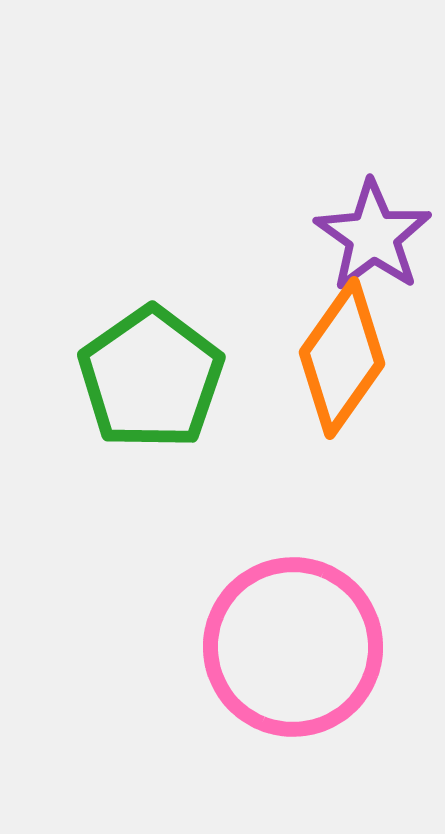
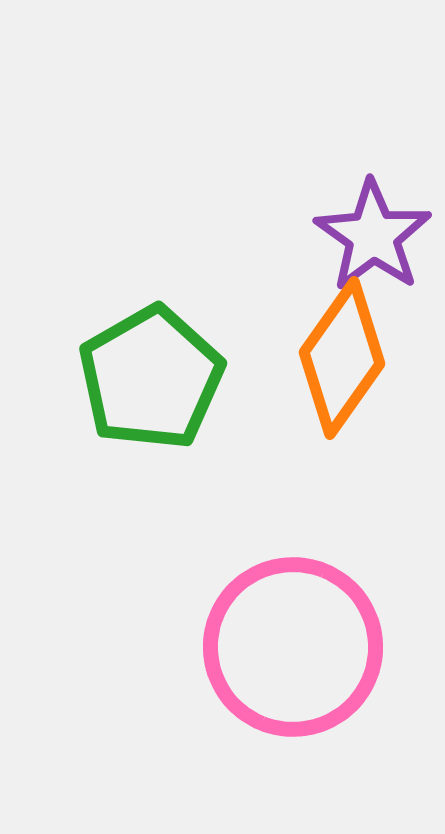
green pentagon: rotated 5 degrees clockwise
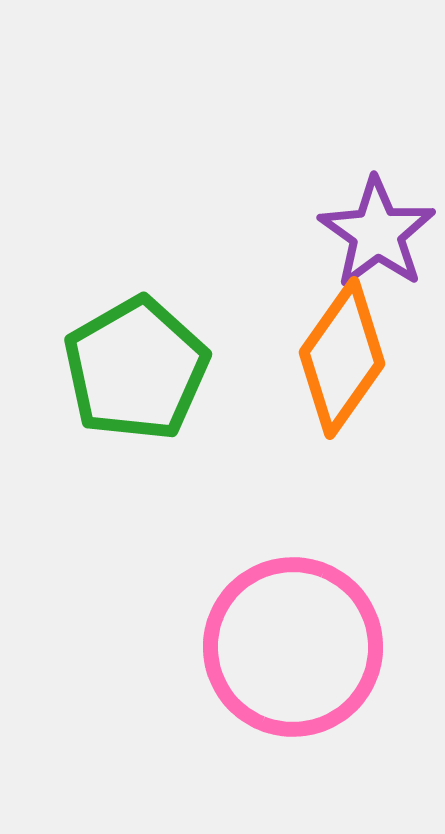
purple star: moved 4 px right, 3 px up
green pentagon: moved 15 px left, 9 px up
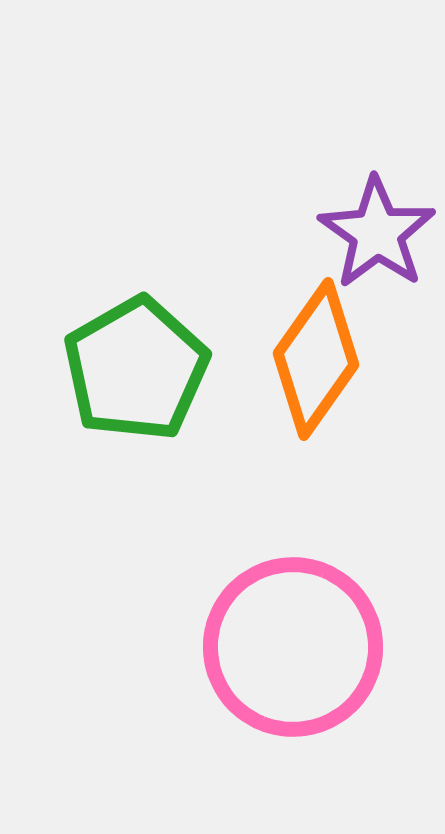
orange diamond: moved 26 px left, 1 px down
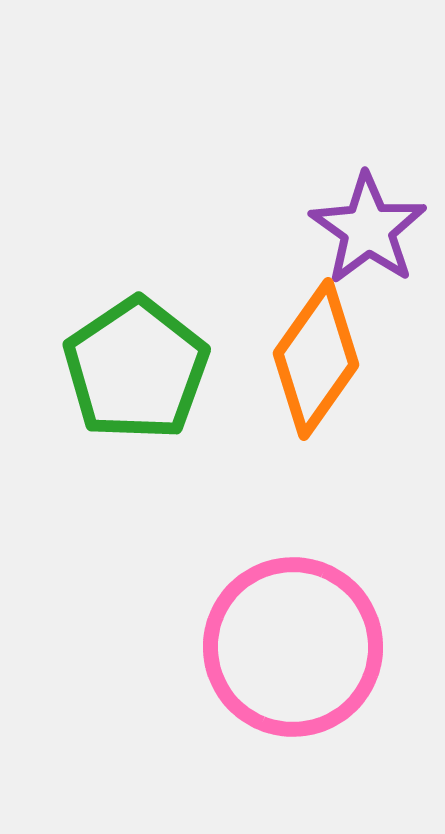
purple star: moved 9 px left, 4 px up
green pentagon: rotated 4 degrees counterclockwise
